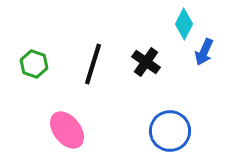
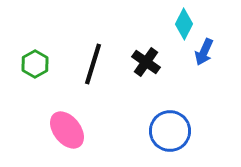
green hexagon: moved 1 px right; rotated 12 degrees clockwise
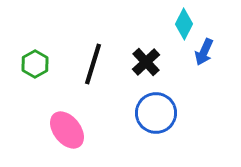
black cross: rotated 12 degrees clockwise
blue circle: moved 14 px left, 18 px up
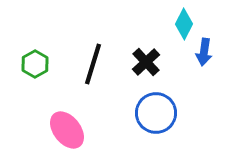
blue arrow: rotated 16 degrees counterclockwise
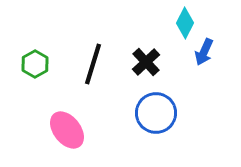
cyan diamond: moved 1 px right, 1 px up
blue arrow: rotated 16 degrees clockwise
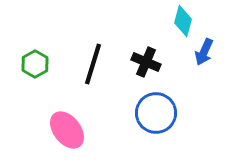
cyan diamond: moved 2 px left, 2 px up; rotated 12 degrees counterclockwise
black cross: rotated 24 degrees counterclockwise
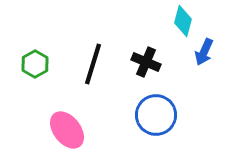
blue circle: moved 2 px down
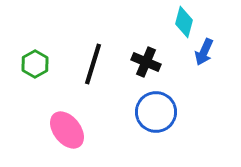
cyan diamond: moved 1 px right, 1 px down
blue circle: moved 3 px up
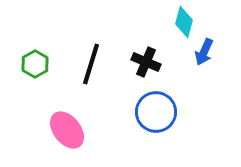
black line: moved 2 px left
